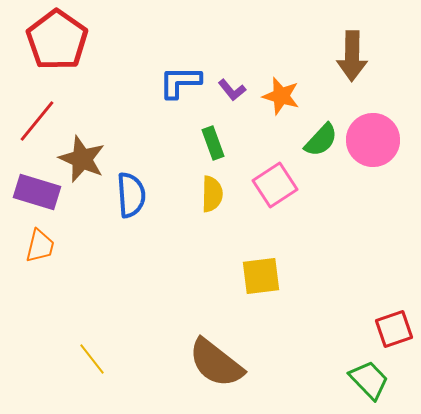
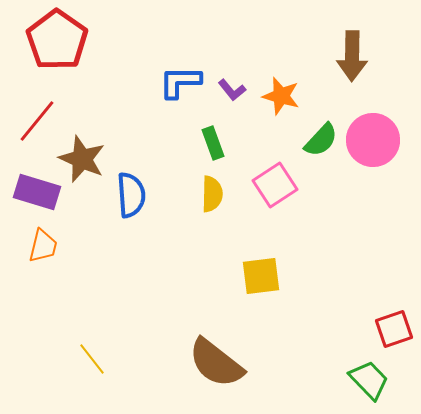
orange trapezoid: moved 3 px right
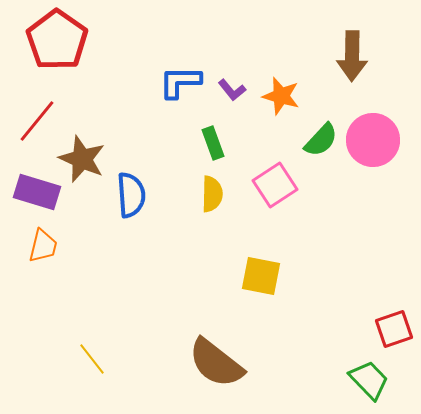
yellow square: rotated 18 degrees clockwise
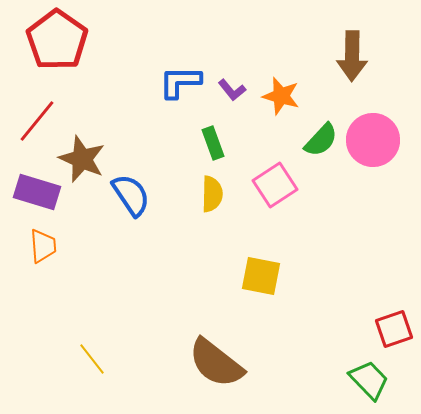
blue semicircle: rotated 30 degrees counterclockwise
orange trapezoid: rotated 18 degrees counterclockwise
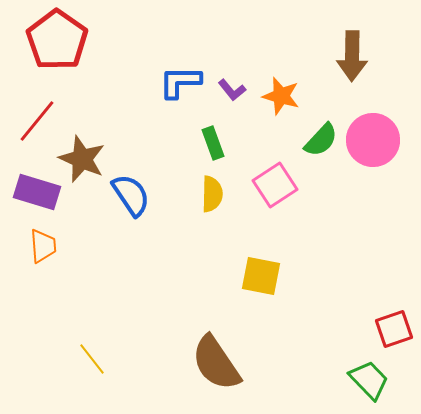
brown semicircle: rotated 18 degrees clockwise
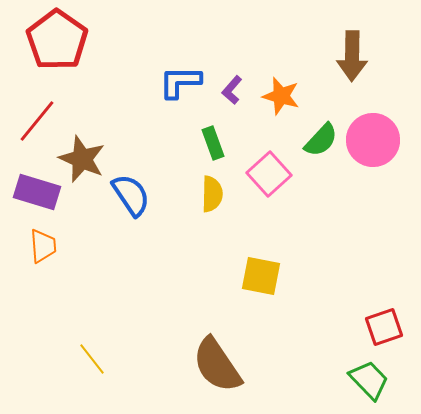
purple L-shape: rotated 80 degrees clockwise
pink square: moved 6 px left, 11 px up; rotated 9 degrees counterclockwise
red square: moved 10 px left, 2 px up
brown semicircle: moved 1 px right, 2 px down
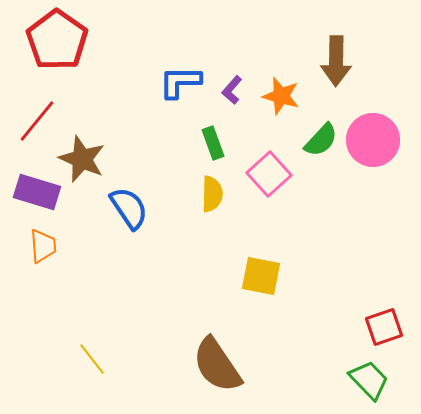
brown arrow: moved 16 px left, 5 px down
blue semicircle: moved 2 px left, 13 px down
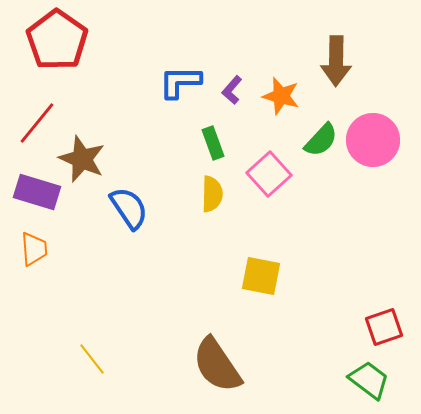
red line: moved 2 px down
orange trapezoid: moved 9 px left, 3 px down
green trapezoid: rotated 9 degrees counterclockwise
